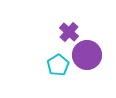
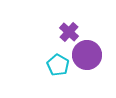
cyan pentagon: rotated 10 degrees counterclockwise
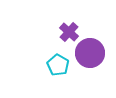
purple circle: moved 3 px right, 2 px up
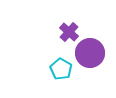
cyan pentagon: moved 3 px right, 4 px down
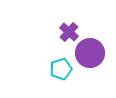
cyan pentagon: rotated 25 degrees clockwise
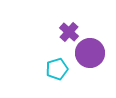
cyan pentagon: moved 4 px left
